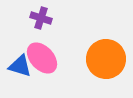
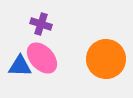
purple cross: moved 6 px down
blue triangle: rotated 15 degrees counterclockwise
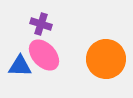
pink ellipse: moved 2 px right, 3 px up
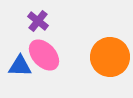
purple cross: moved 3 px left, 3 px up; rotated 20 degrees clockwise
orange circle: moved 4 px right, 2 px up
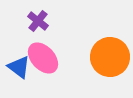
pink ellipse: moved 1 px left, 3 px down
blue triangle: moved 1 px left, 1 px down; rotated 35 degrees clockwise
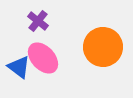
orange circle: moved 7 px left, 10 px up
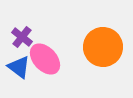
purple cross: moved 16 px left, 16 px down
pink ellipse: moved 2 px right, 1 px down
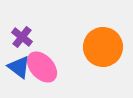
pink ellipse: moved 3 px left, 8 px down
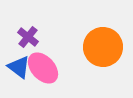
purple cross: moved 6 px right
pink ellipse: moved 1 px right, 1 px down
